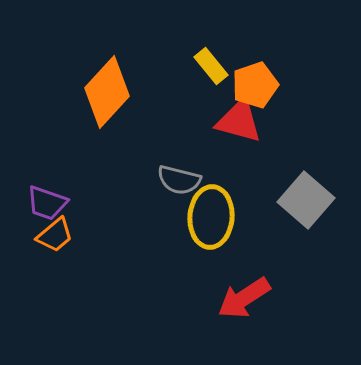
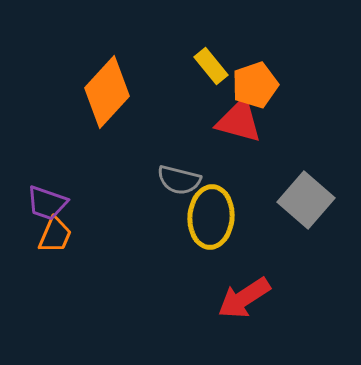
orange trapezoid: rotated 27 degrees counterclockwise
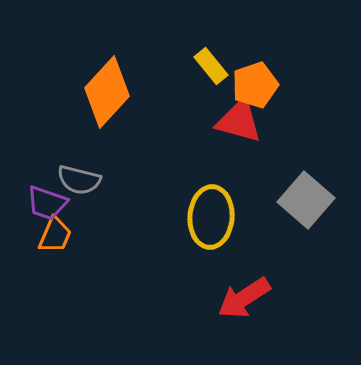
gray semicircle: moved 100 px left
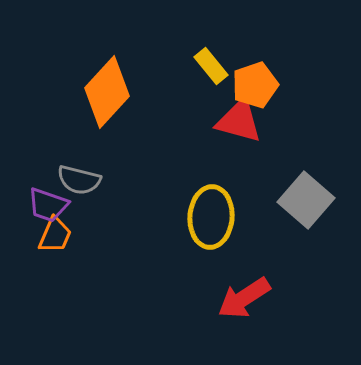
purple trapezoid: moved 1 px right, 2 px down
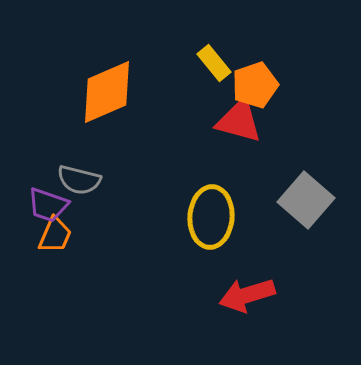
yellow rectangle: moved 3 px right, 3 px up
orange diamond: rotated 24 degrees clockwise
red arrow: moved 3 px right, 3 px up; rotated 16 degrees clockwise
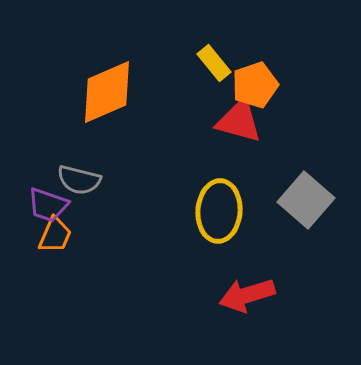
yellow ellipse: moved 8 px right, 6 px up
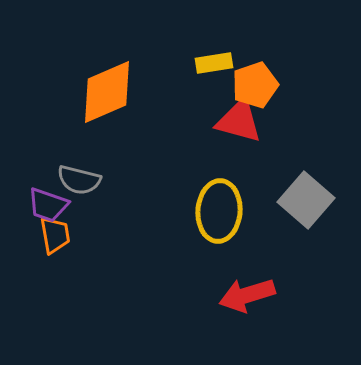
yellow rectangle: rotated 60 degrees counterclockwise
orange trapezoid: rotated 33 degrees counterclockwise
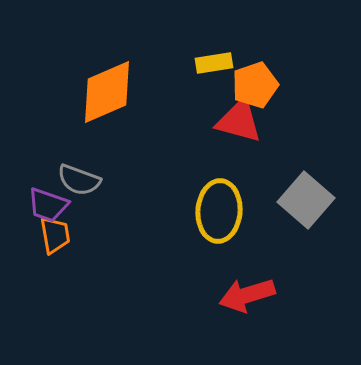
gray semicircle: rotated 6 degrees clockwise
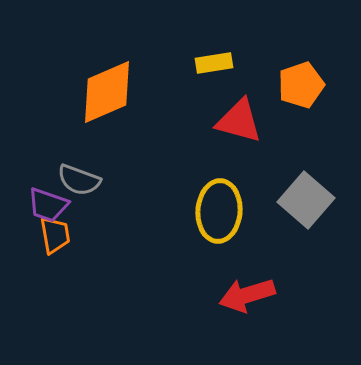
orange pentagon: moved 46 px right
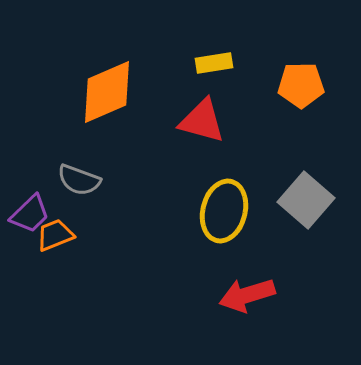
orange pentagon: rotated 18 degrees clockwise
red triangle: moved 37 px left
purple trapezoid: moved 18 px left, 9 px down; rotated 63 degrees counterclockwise
yellow ellipse: moved 5 px right; rotated 10 degrees clockwise
orange trapezoid: rotated 102 degrees counterclockwise
